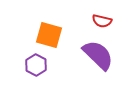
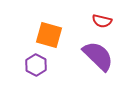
purple semicircle: moved 1 px down
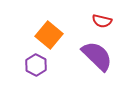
orange square: rotated 24 degrees clockwise
purple semicircle: moved 1 px left
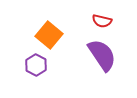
purple semicircle: moved 5 px right, 1 px up; rotated 12 degrees clockwise
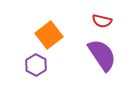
orange square: rotated 12 degrees clockwise
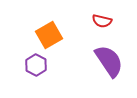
orange square: rotated 8 degrees clockwise
purple semicircle: moved 7 px right, 6 px down
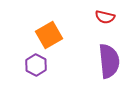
red semicircle: moved 3 px right, 4 px up
purple semicircle: rotated 28 degrees clockwise
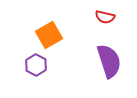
purple semicircle: rotated 12 degrees counterclockwise
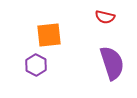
orange square: rotated 24 degrees clockwise
purple semicircle: moved 3 px right, 2 px down
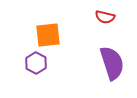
orange square: moved 1 px left
purple hexagon: moved 2 px up
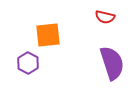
purple hexagon: moved 8 px left
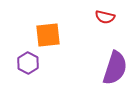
purple semicircle: moved 3 px right, 5 px down; rotated 36 degrees clockwise
